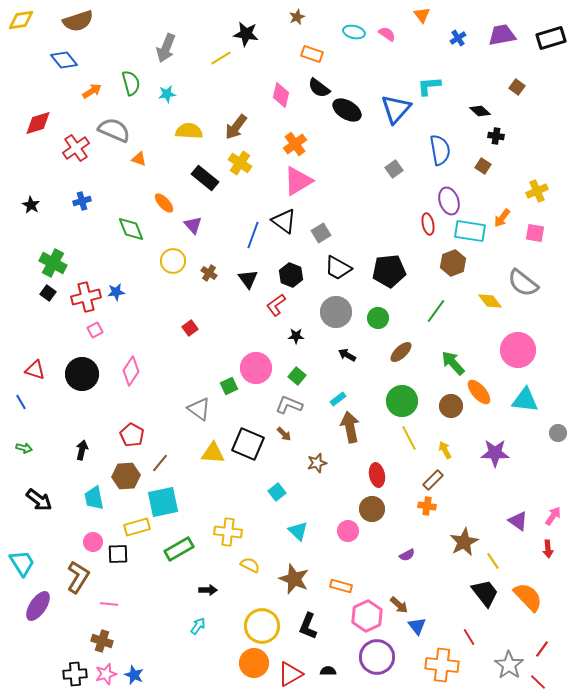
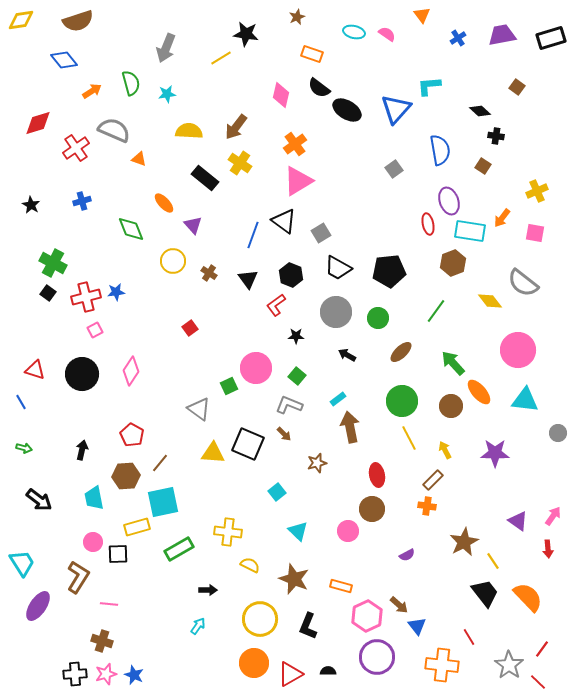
yellow circle at (262, 626): moved 2 px left, 7 px up
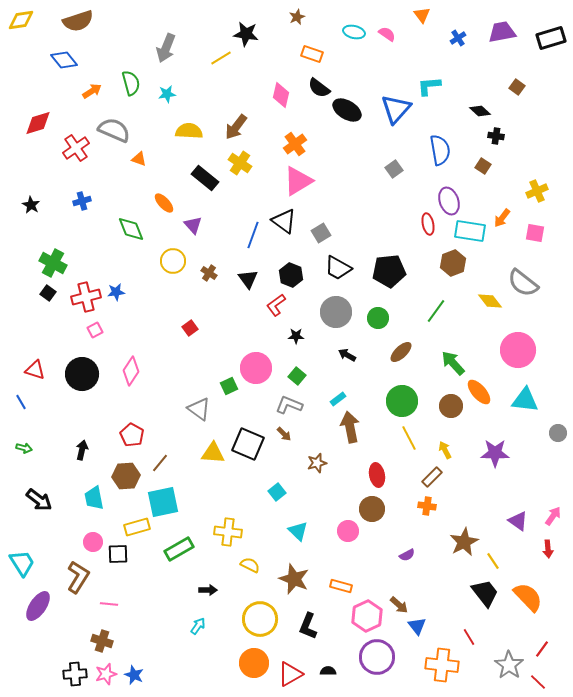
purple trapezoid at (502, 35): moved 3 px up
brown rectangle at (433, 480): moved 1 px left, 3 px up
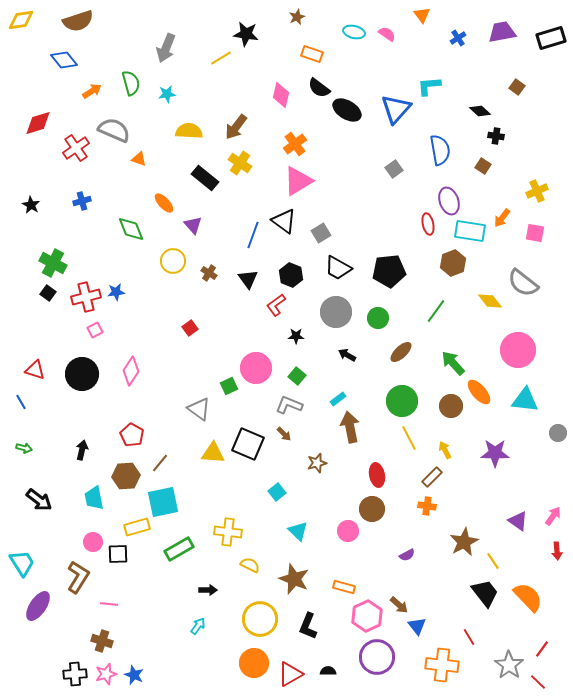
red arrow at (548, 549): moved 9 px right, 2 px down
orange rectangle at (341, 586): moved 3 px right, 1 px down
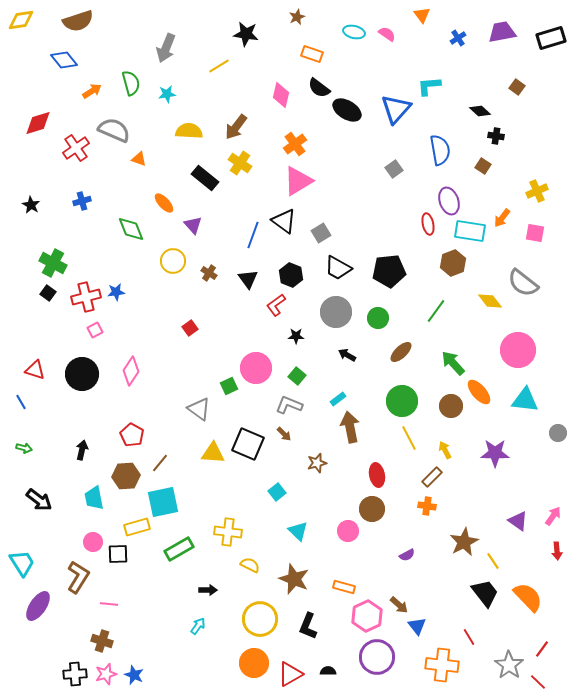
yellow line at (221, 58): moved 2 px left, 8 px down
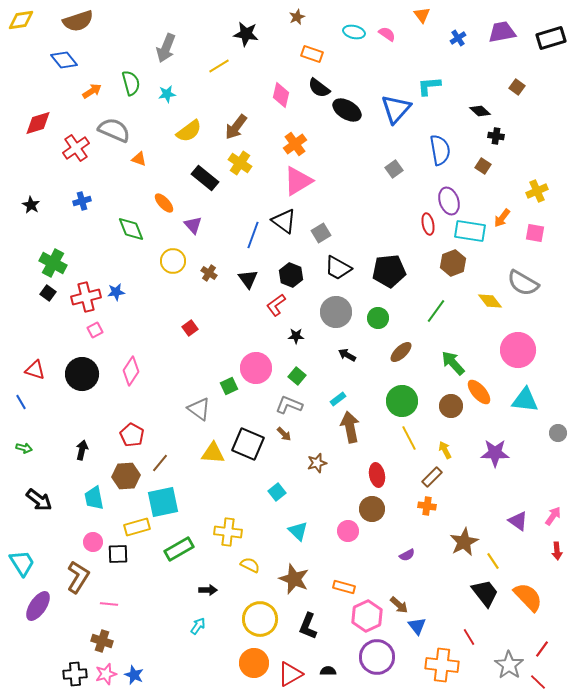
yellow semicircle at (189, 131): rotated 140 degrees clockwise
gray semicircle at (523, 283): rotated 8 degrees counterclockwise
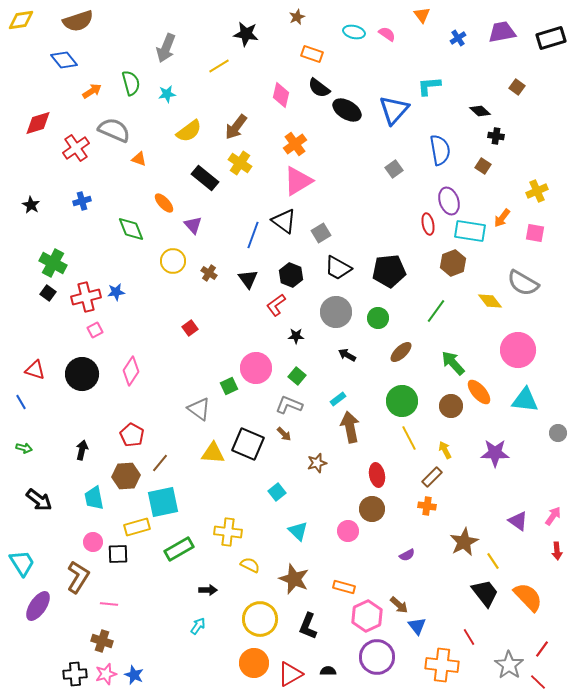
blue triangle at (396, 109): moved 2 px left, 1 px down
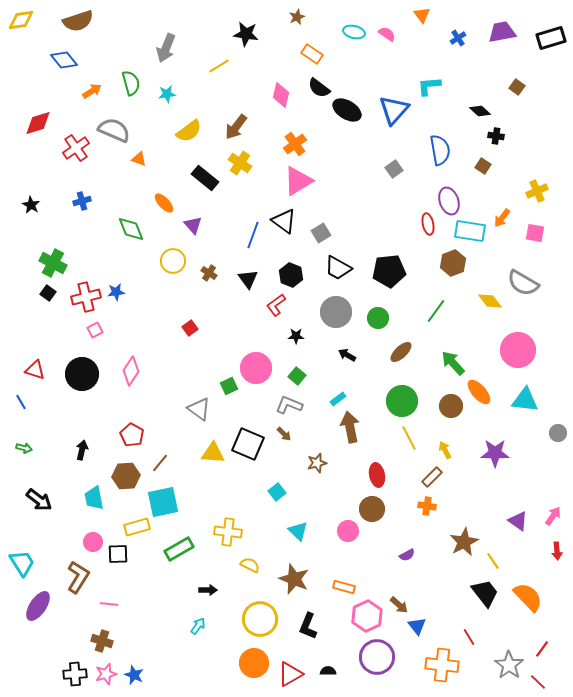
orange rectangle at (312, 54): rotated 15 degrees clockwise
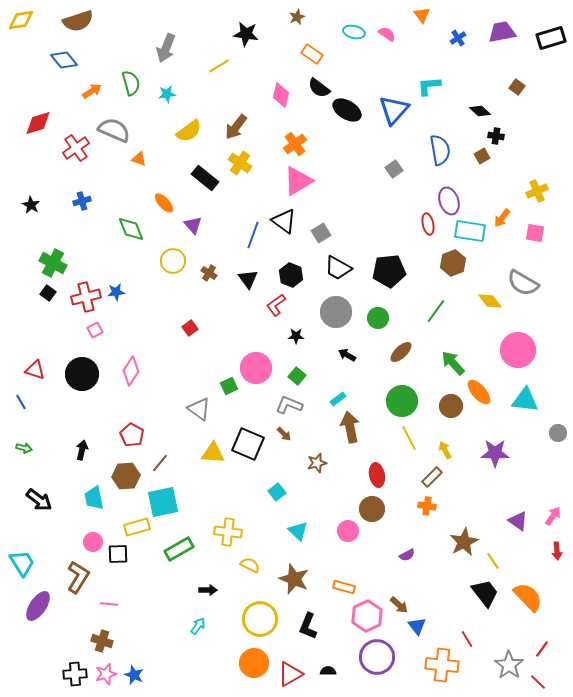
brown square at (483, 166): moved 1 px left, 10 px up; rotated 28 degrees clockwise
red line at (469, 637): moved 2 px left, 2 px down
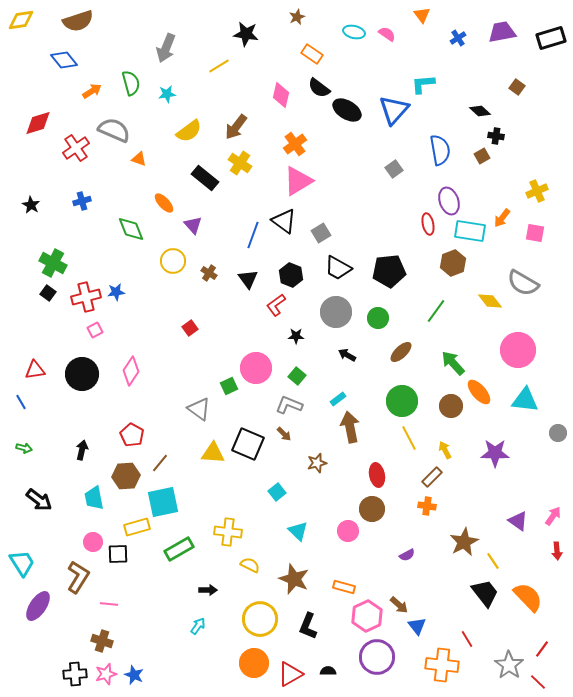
cyan L-shape at (429, 86): moved 6 px left, 2 px up
red triangle at (35, 370): rotated 25 degrees counterclockwise
